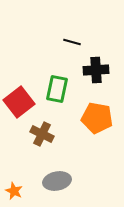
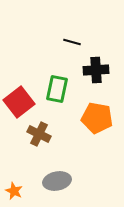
brown cross: moved 3 px left
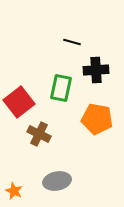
green rectangle: moved 4 px right, 1 px up
orange pentagon: moved 1 px down
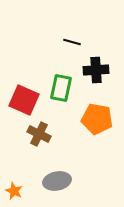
red square: moved 5 px right, 2 px up; rotated 28 degrees counterclockwise
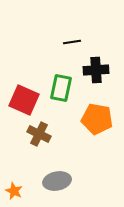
black line: rotated 24 degrees counterclockwise
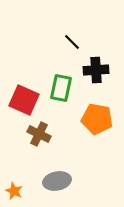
black line: rotated 54 degrees clockwise
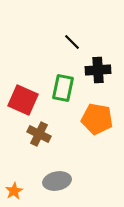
black cross: moved 2 px right
green rectangle: moved 2 px right
red square: moved 1 px left
orange star: rotated 18 degrees clockwise
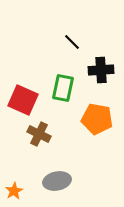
black cross: moved 3 px right
